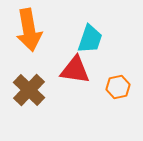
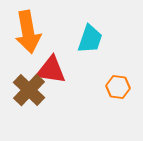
orange arrow: moved 1 px left, 2 px down
red triangle: moved 24 px left
orange hexagon: rotated 20 degrees clockwise
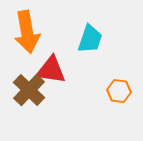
orange arrow: moved 1 px left
orange hexagon: moved 1 px right, 4 px down
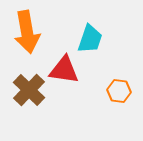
red triangle: moved 13 px right
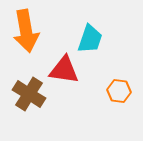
orange arrow: moved 1 px left, 1 px up
brown cross: moved 4 px down; rotated 12 degrees counterclockwise
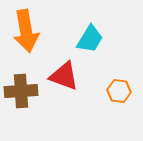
cyan trapezoid: rotated 12 degrees clockwise
red triangle: moved 6 px down; rotated 12 degrees clockwise
brown cross: moved 8 px left, 3 px up; rotated 36 degrees counterclockwise
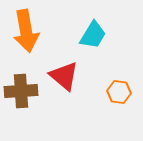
cyan trapezoid: moved 3 px right, 4 px up
red triangle: rotated 20 degrees clockwise
orange hexagon: moved 1 px down
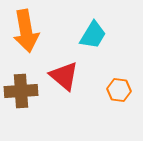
orange hexagon: moved 2 px up
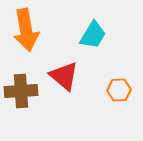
orange arrow: moved 1 px up
orange hexagon: rotated 10 degrees counterclockwise
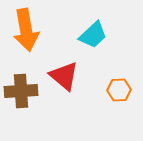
cyan trapezoid: rotated 16 degrees clockwise
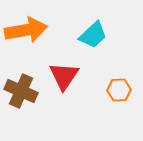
orange arrow: rotated 90 degrees counterclockwise
red triangle: rotated 24 degrees clockwise
brown cross: rotated 28 degrees clockwise
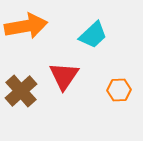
orange arrow: moved 4 px up
brown cross: rotated 24 degrees clockwise
